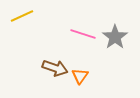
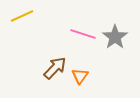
brown arrow: rotated 65 degrees counterclockwise
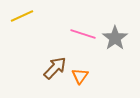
gray star: moved 1 px down
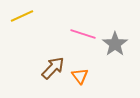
gray star: moved 6 px down
brown arrow: moved 2 px left
orange triangle: rotated 12 degrees counterclockwise
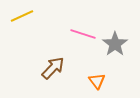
orange triangle: moved 17 px right, 5 px down
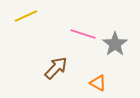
yellow line: moved 4 px right
brown arrow: moved 3 px right
orange triangle: moved 1 px right, 2 px down; rotated 24 degrees counterclockwise
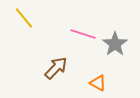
yellow line: moved 2 px left, 2 px down; rotated 75 degrees clockwise
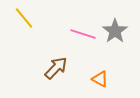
gray star: moved 13 px up
orange triangle: moved 2 px right, 4 px up
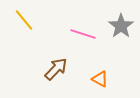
yellow line: moved 2 px down
gray star: moved 6 px right, 5 px up
brown arrow: moved 1 px down
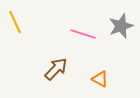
yellow line: moved 9 px left, 2 px down; rotated 15 degrees clockwise
gray star: rotated 15 degrees clockwise
